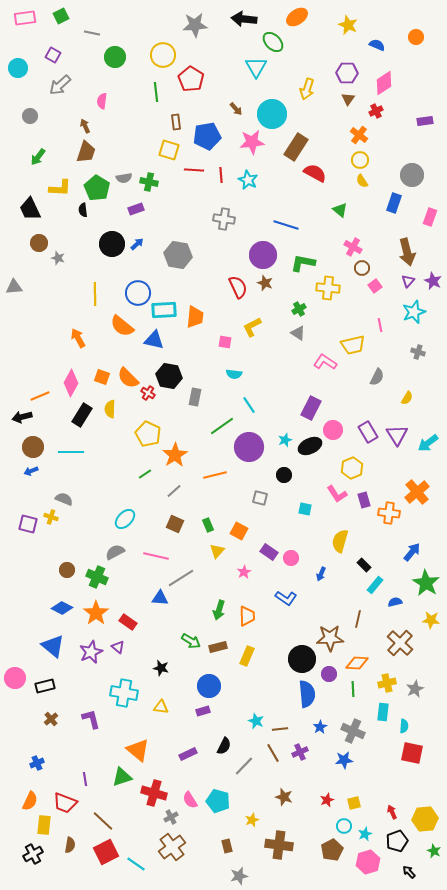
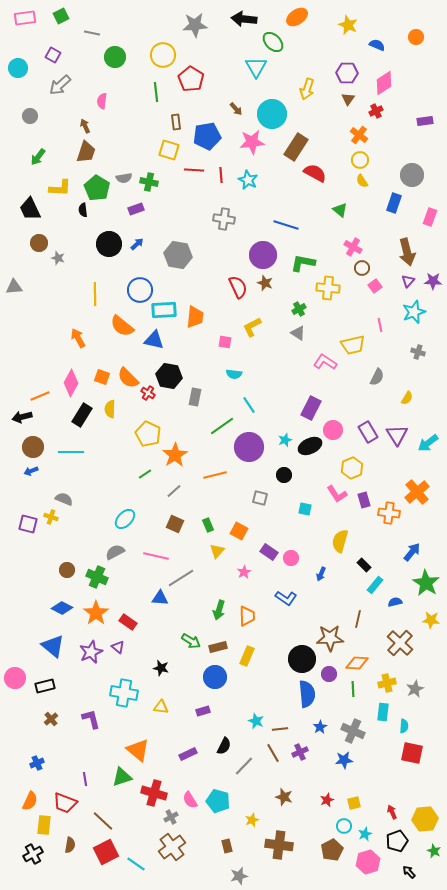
black circle at (112, 244): moved 3 px left
purple star at (433, 281): rotated 24 degrees counterclockwise
blue circle at (138, 293): moved 2 px right, 3 px up
blue circle at (209, 686): moved 6 px right, 9 px up
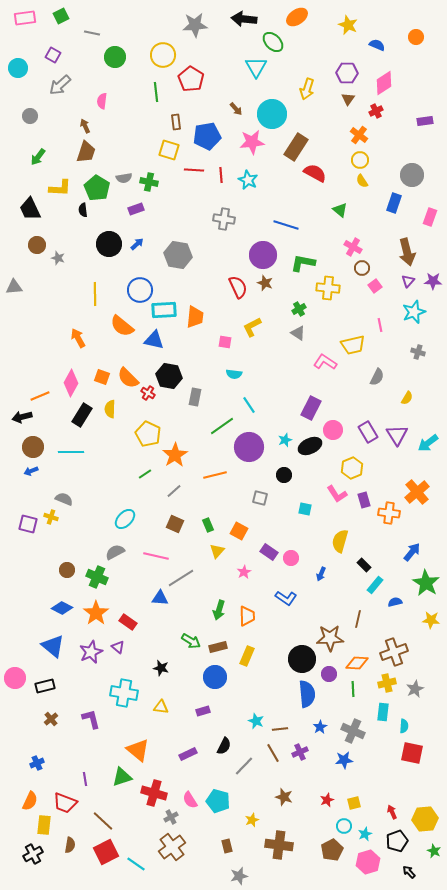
brown circle at (39, 243): moved 2 px left, 2 px down
brown cross at (400, 643): moved 6 px left, 9 px down; rotated 28 degrees clockwise
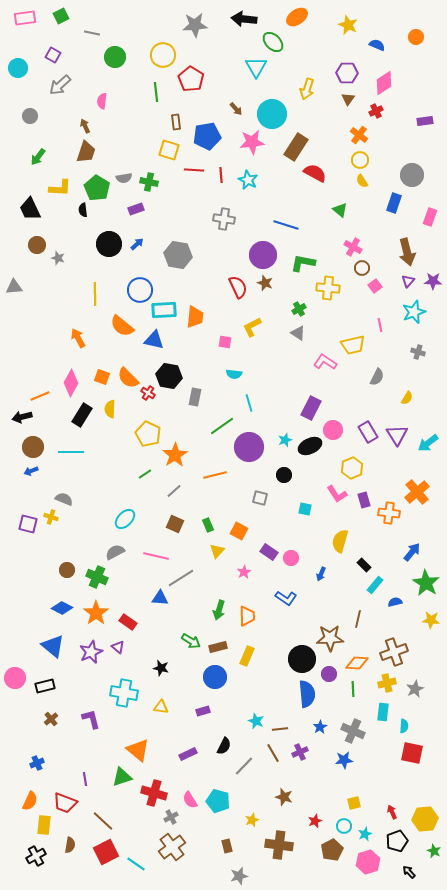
cyan line at (249, 405): moved 2 px up; rotated 18 degrees clockwise
red star at (327, 800): moved 12 px left, 21 px down
black cross at (33, 854): moved 3 px right, 2 px down
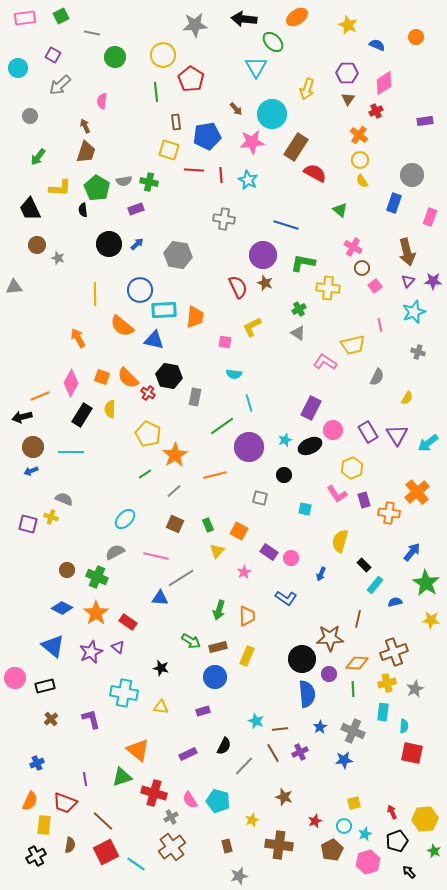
gray semicircle at (124, 178): moved 3 px down
